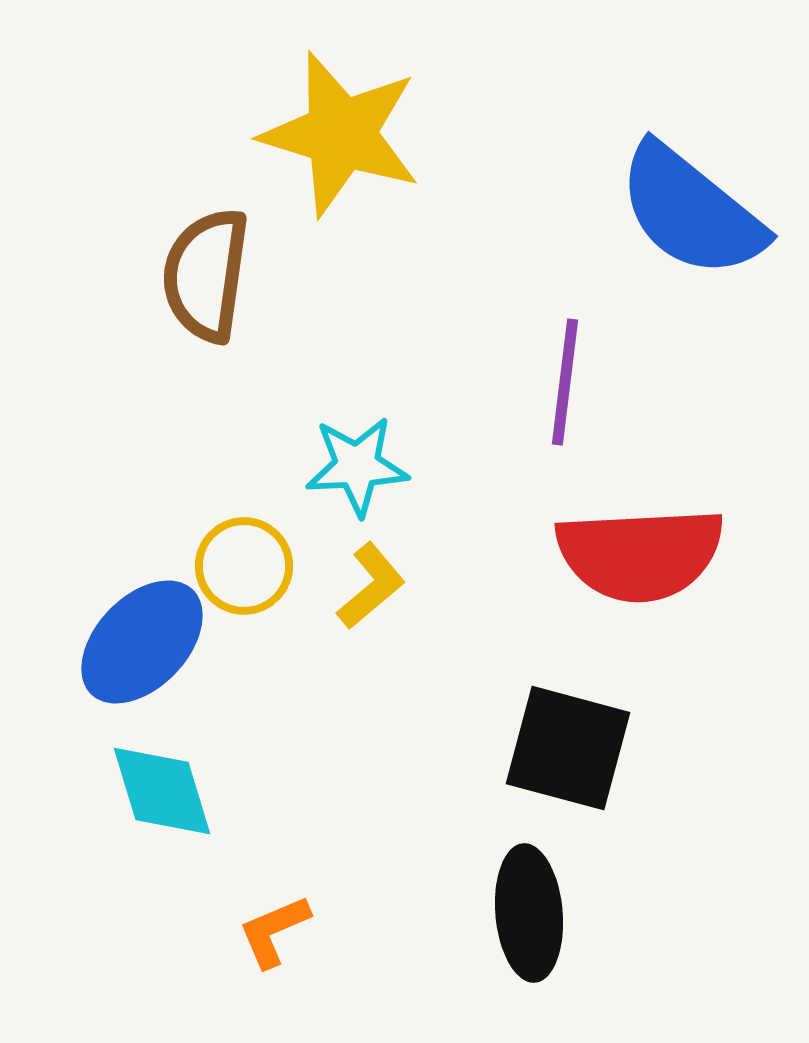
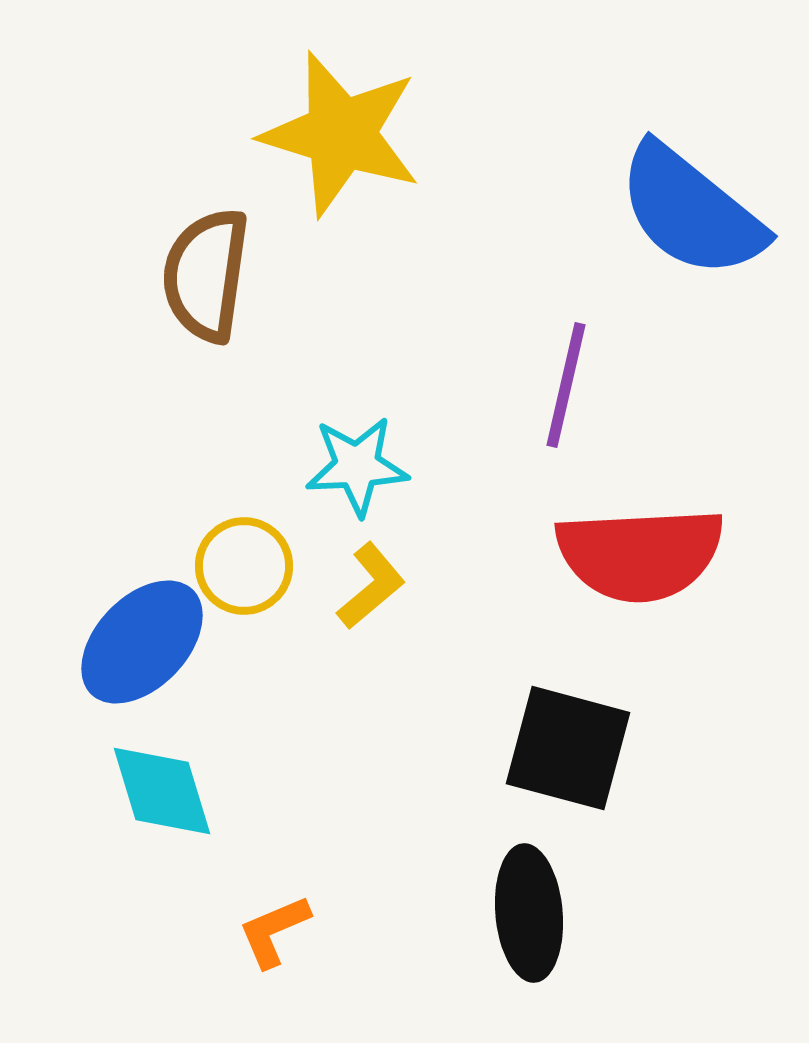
purple line: moved 1 px right, 3 px down; rotated 6 degrees clockwise
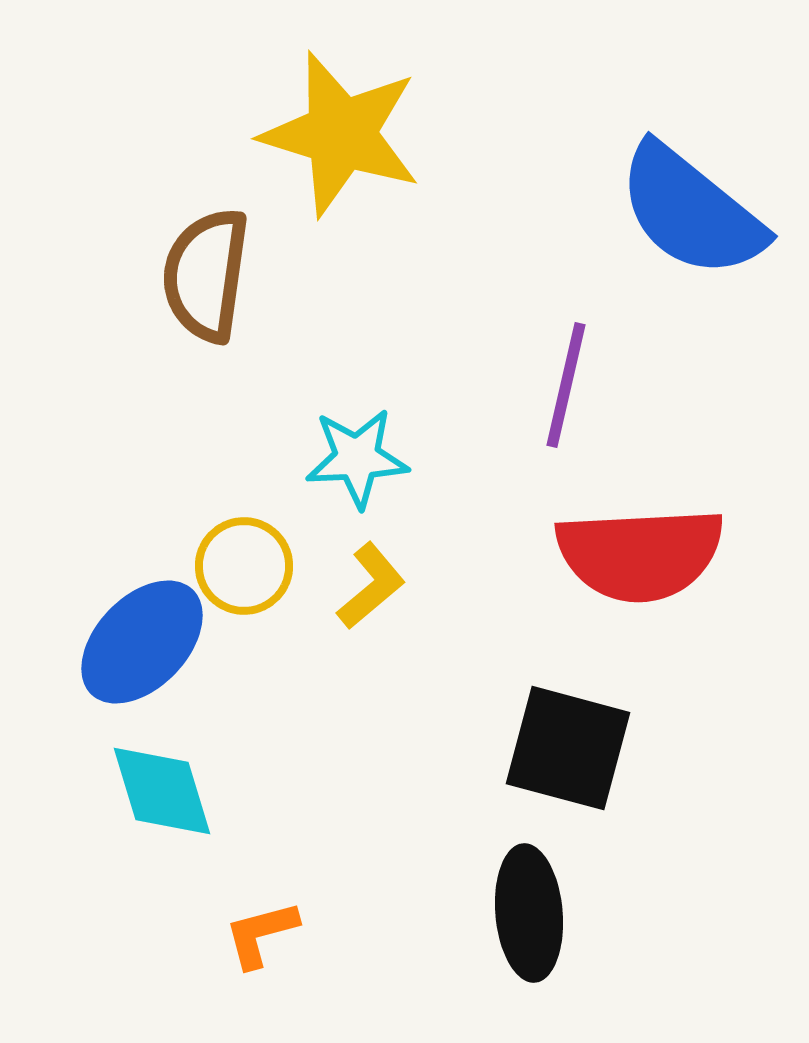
cyan star: moved 8 px up
orange L-shape: moved 13 px left, 3 px down; rotated 8 degrees clockwise
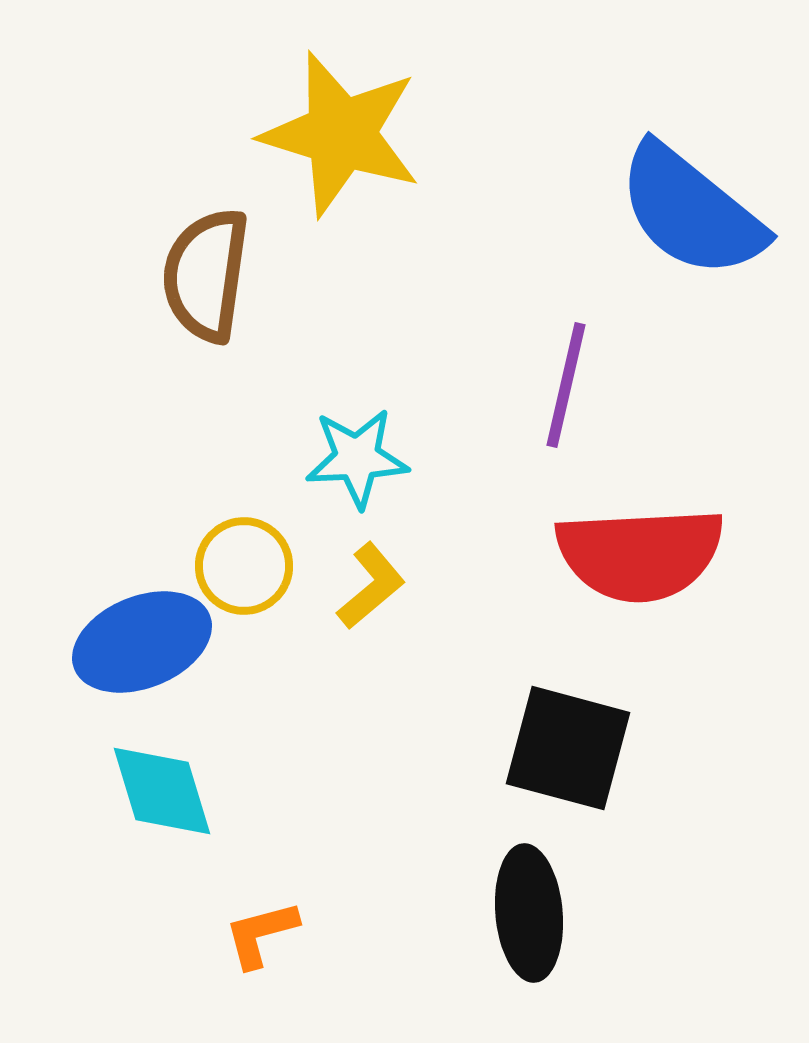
blue ellipse: rotated 24 degrees clockwise
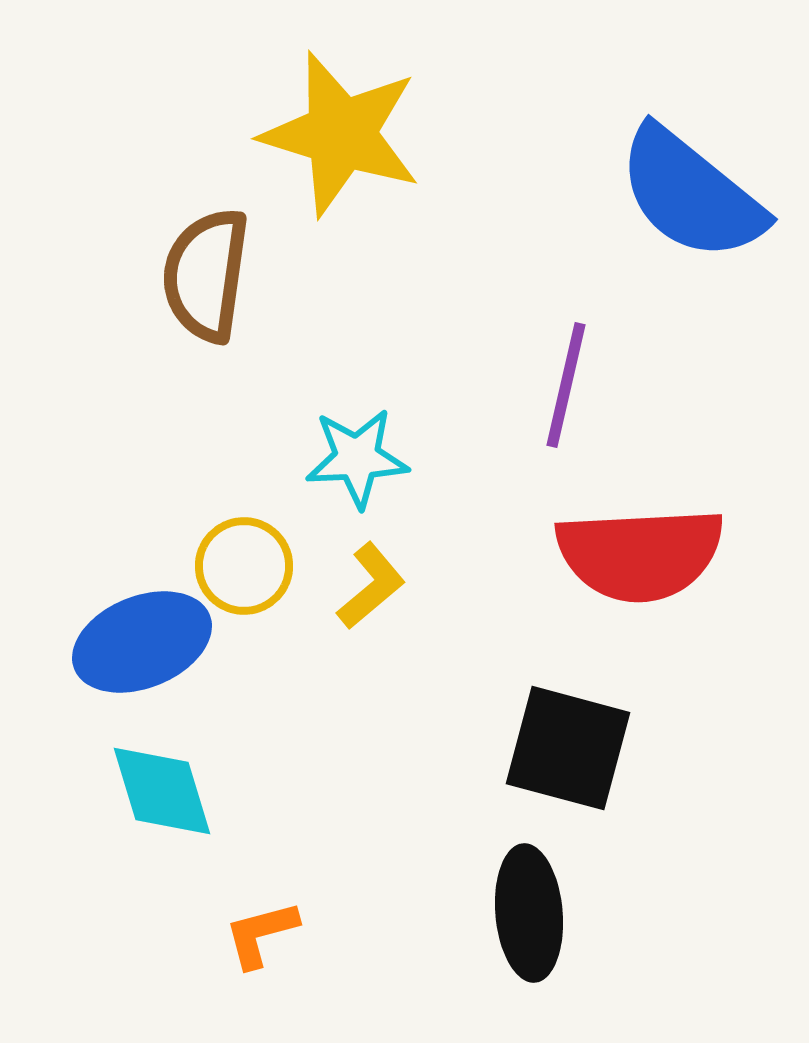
blue semicircle: moved 17 px up
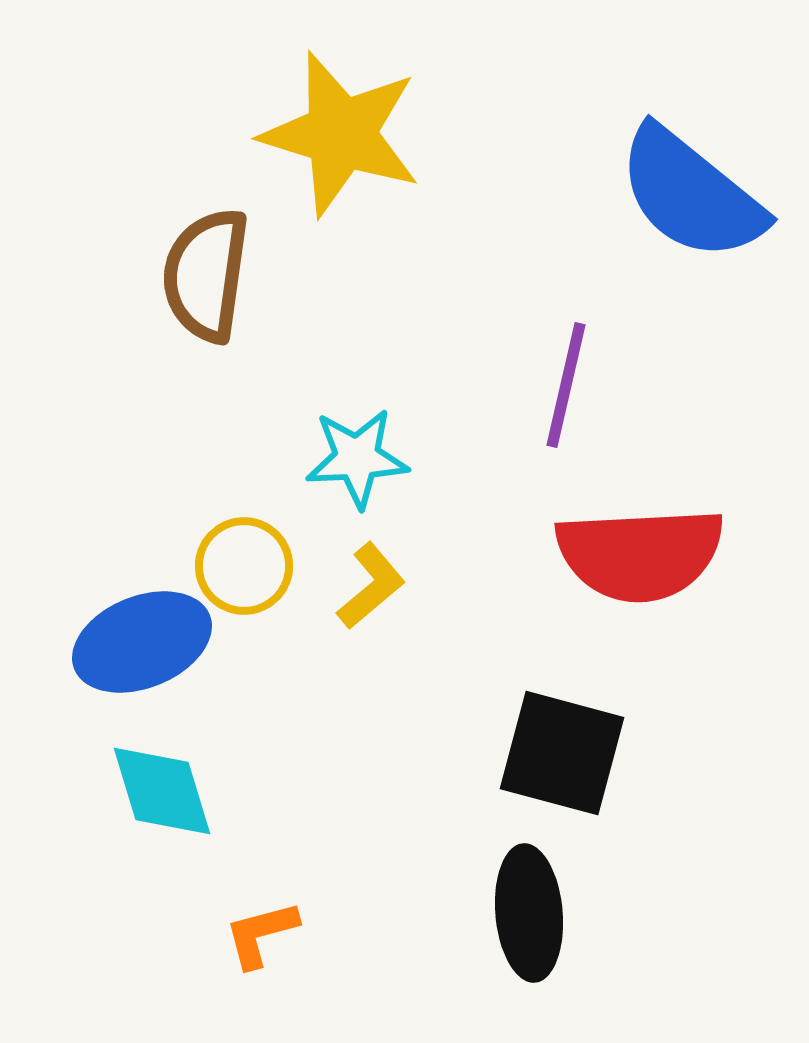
black square: moved 6 px left, 5 px down
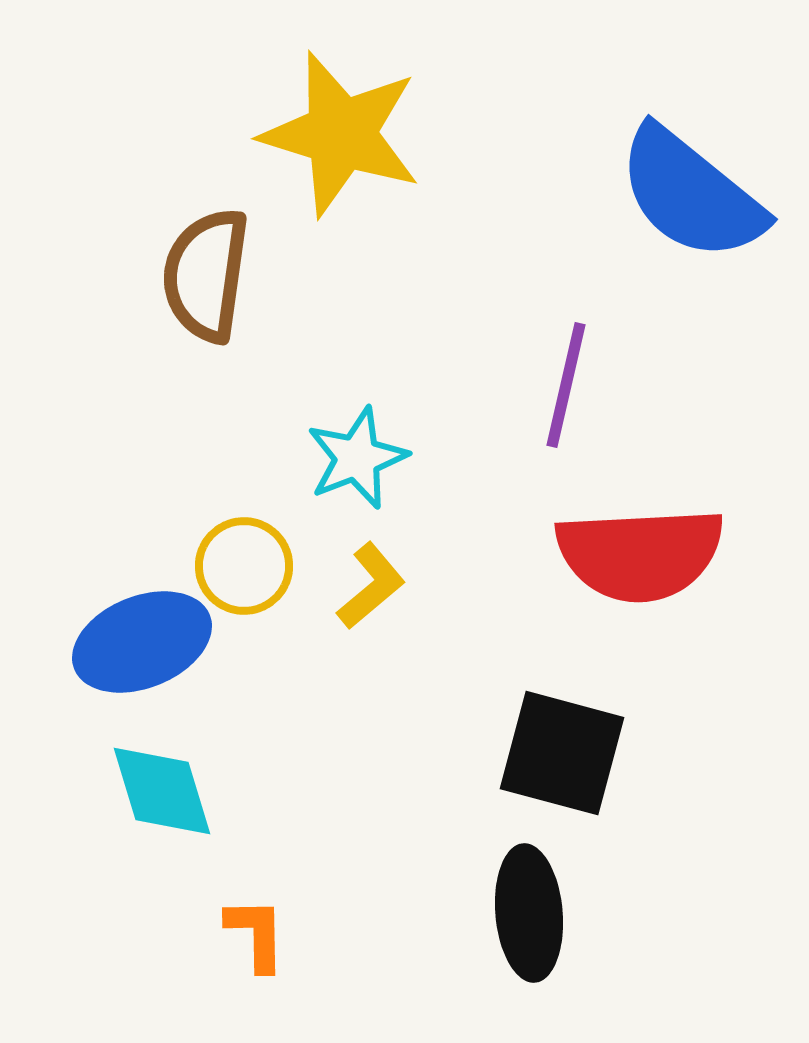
cyan star: rotated 18 degrees counterclockwise
orange L-shape: moved 5 px left; rotated 104 degrees clockwise
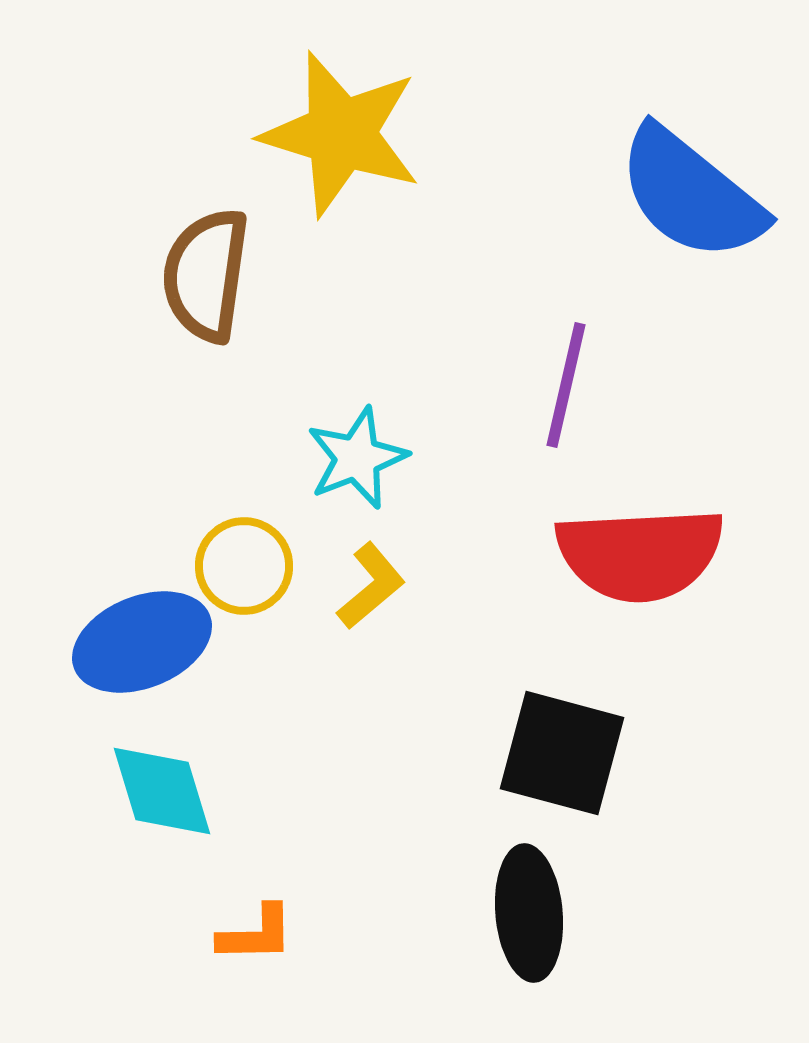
orange L-shape: rotated 90 degrees clockwise
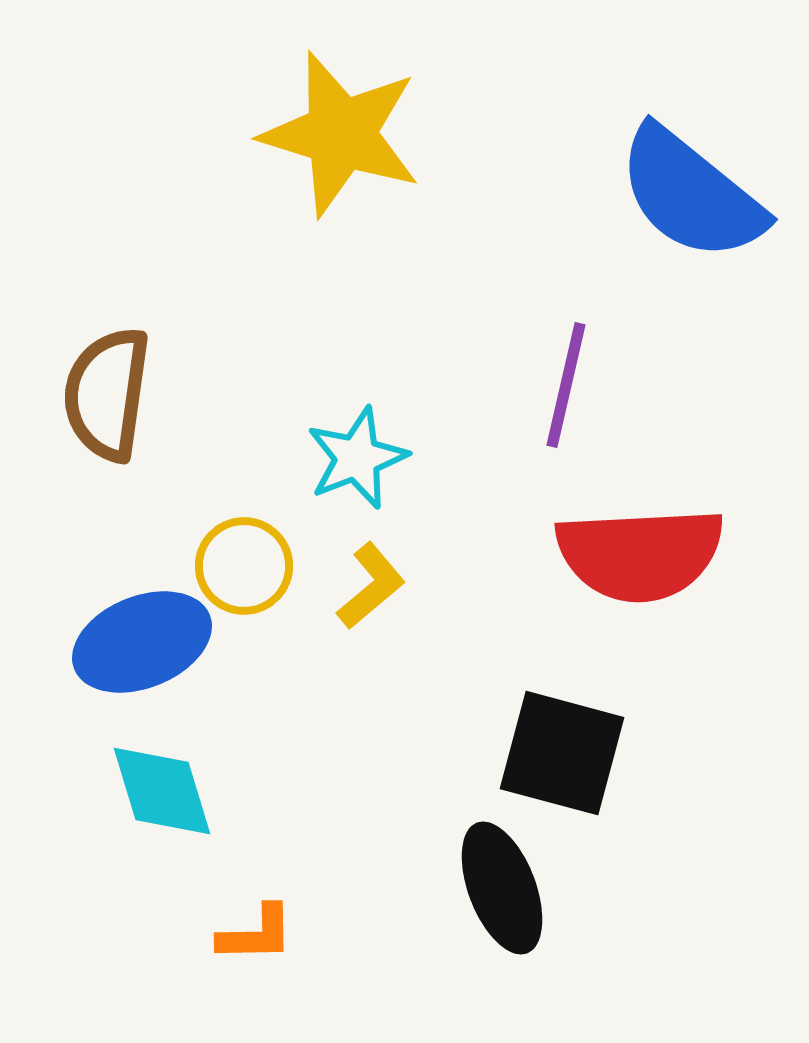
brown semicircle: moved 99 px left, 119 px down
black ellipse: moved 27 px left, 25 px up; rotated 16 degrees counterclockwise
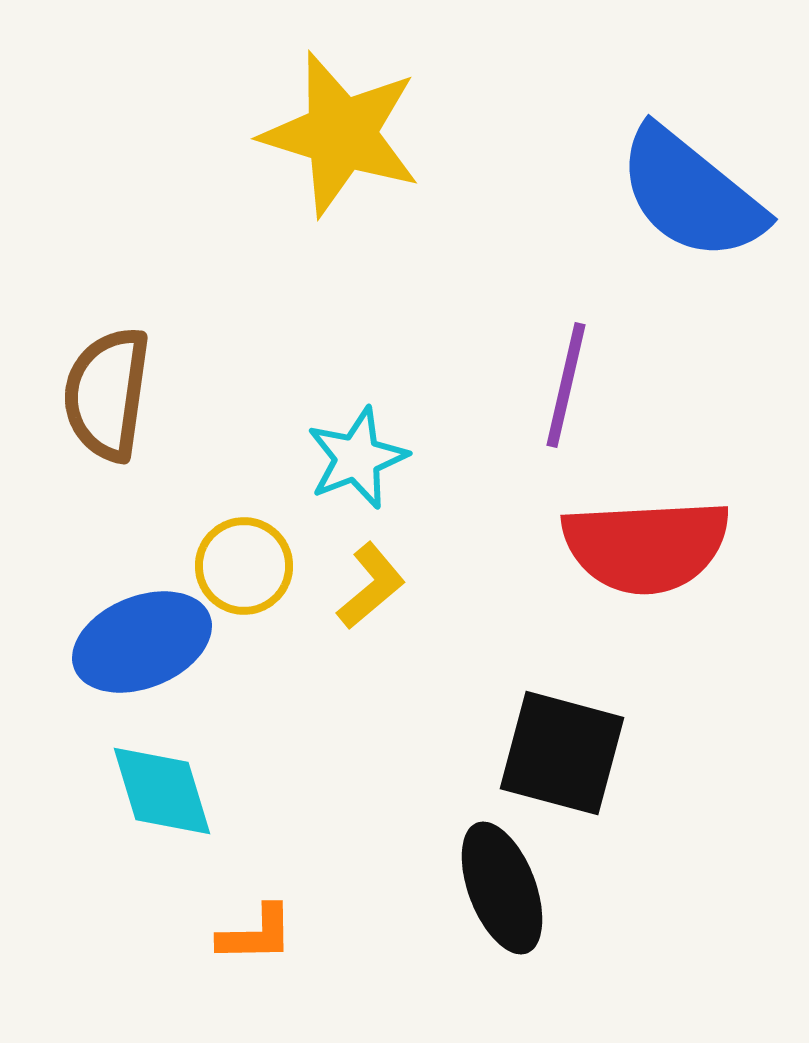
red semicircle: moved 6 px right, 8 px up
